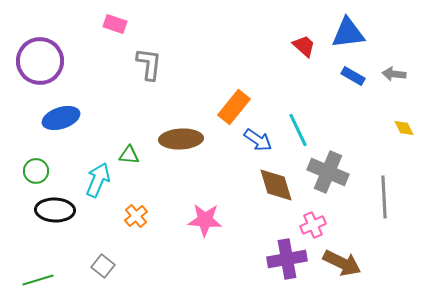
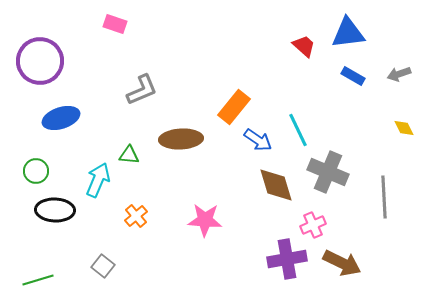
gray L-shape: moved 7 px left, 26 px down; rotated 60 degrees clockwise
gray arrow: moved 5 px right; rotated 25 degrees counterclockwise
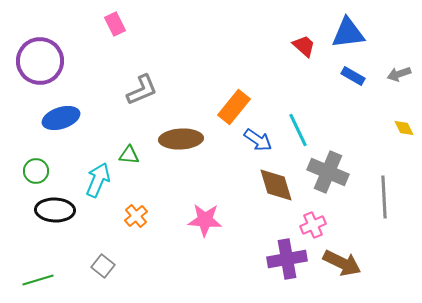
pink rectangle: rotated 45 degrees clockwise
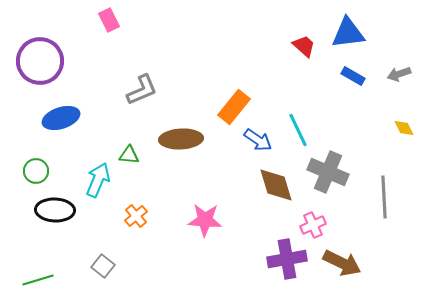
pink rectangle: moved 6 px left, 4 px up
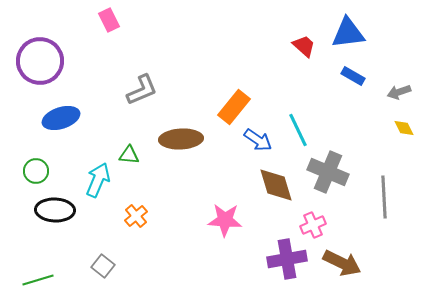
gray arrow: moved 18 px down
pink star: moved 20 px right
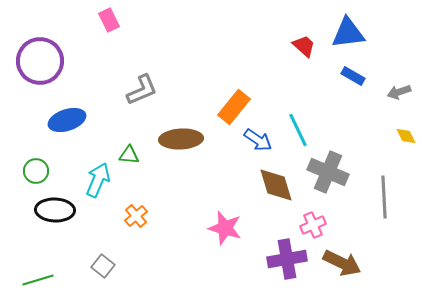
blue ellipse: moved 6 px right, 2 px down
yellow diamond: moved 2 px right, 8 px down
pink star: moved 8 px down; rotated 12 degrees clockwise
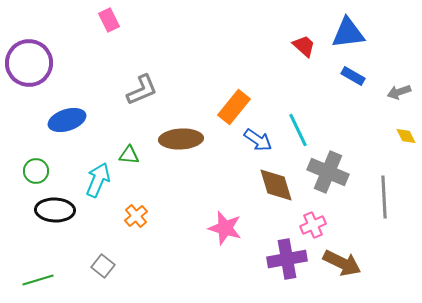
purple circle: moved 11 px left, 2 px down
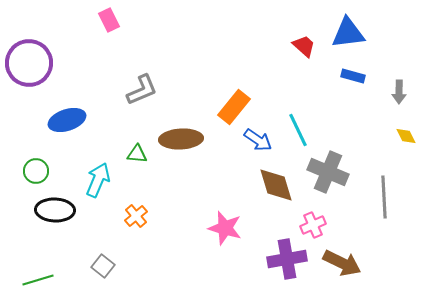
blue rectangle: rotated 15 degrees counterclockwise
gray arrow: rotated 70 degrees counterclockwise
green triangle: moved 8 px right, 1 px up
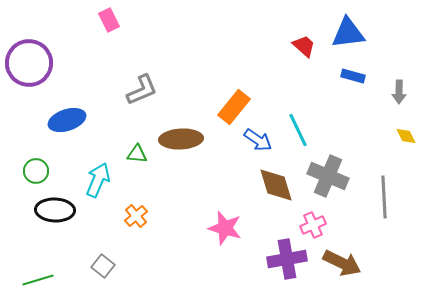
gray cross: moved 4 px down
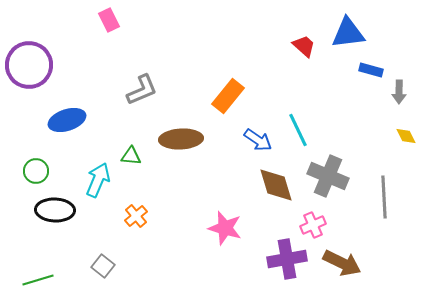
purple circle: moved 2 px down
blue rectangle: moved 18 px right, 6 px up
orange rectangle: moved 6 px left, 11 px up
green triangle: moved 6 px left, 2 px down
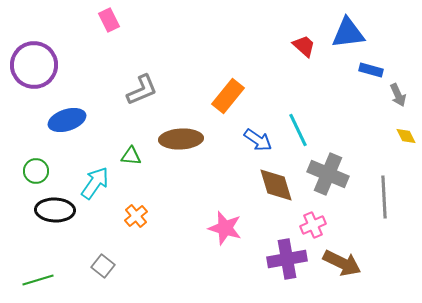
purple circle: moved 5 px right
gray arrow: moved 1 px left, 3 px down; rotated 25 degrees counterclockwise
gray cross: moved 2 px up
cyan arrow: moved 3 px left, 3 px down; rotated 12 degrees clockwise
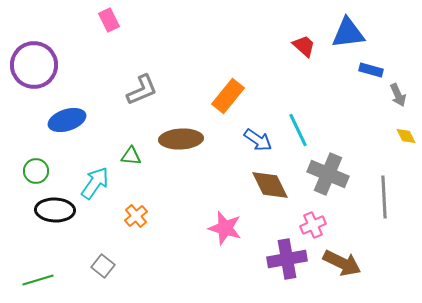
brown diamond: moved 6 px left; rotated 9 degrees counterclockwise
